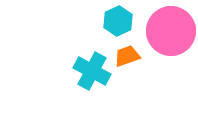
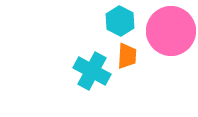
cyan hexagon: moved 2 px right; rotated 8 degrees counterclockwise
orange trapezoid: rotated 112 degrees clockwise
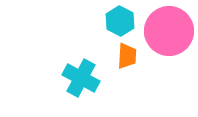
pink circle: moved 2 px left
cyan cross: moved 11 px left, 7 px down
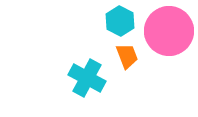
orange trapezoid: rotated 24 degrees counterclockwise
cyan cross: moved 6 px right
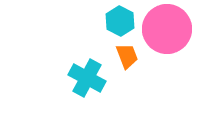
pink circle: moved 2 px left, 2 px up
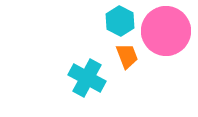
pink circle: moved 1 px left, 2 px down
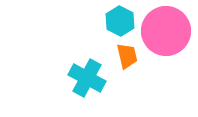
orange trapezoid: rotated 8 degrees clockwise
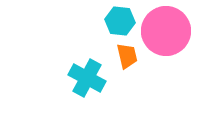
cyan hexagon: rotated 20 degrees counterclockwise
